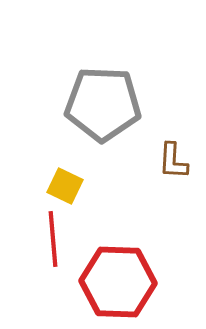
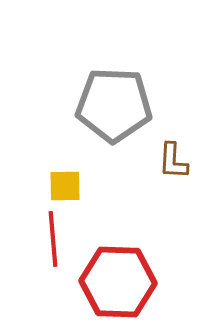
gray pentagon: moved 11 px right, 1 px down
yellow square: rotated 27 degrees counterclockwise
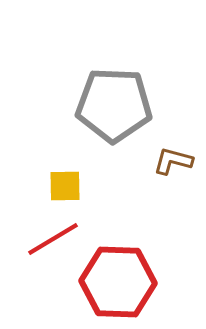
brown L-shape: rotated 102 degrees clockwise
red line: rotated 64 degrees clockwise
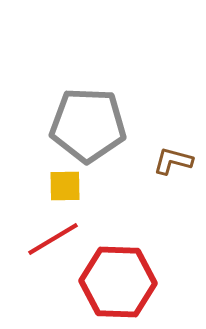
gray pentagon: moved 26 px left, 20 px down
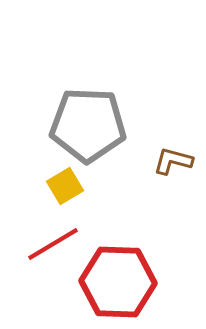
yellow square: rotated 30 degrees counterclockwise
red line: moved 5 px down
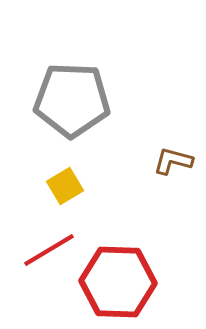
gray pentagon: moved 16 px left, 25 px up
red line: moved 4 px left, 6 px down
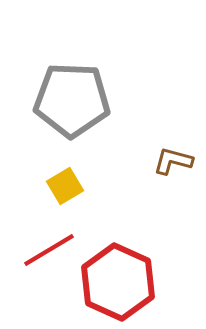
red hexagon: rotated 22 degrees clockwise
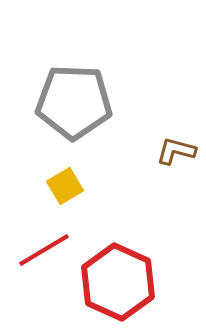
gray pentagon: moved 2 px right, 2 px down
brown L-shape: moved 3 px right, 10 px up
red line: moved 5 px left
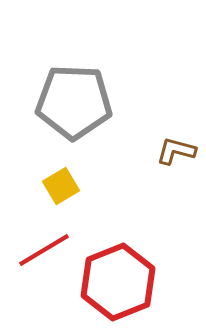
yellow square: moved 4 px left
red hexagon: rotated 14 degrees clockwise
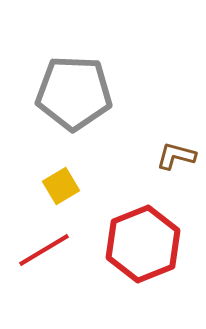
gray pentagon: moved 9 px up
brown L-shape: moved 5 px down
red hexagon: moved 25 px right, 38 px up
